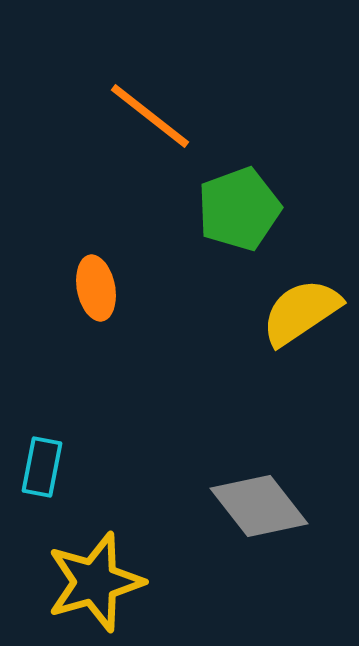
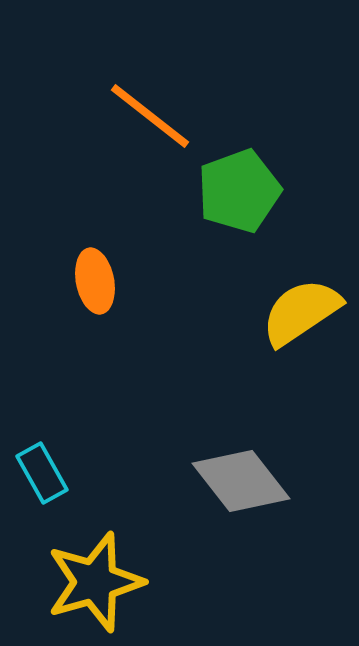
green pentagon: moved 18 px up
orange ellipse: moved 1 px left, 7 px up
cyan rectangle: moved 6 px down; rotated 40 degrees counterclockwise
gray diamond: moved 18 px left, 25 px up
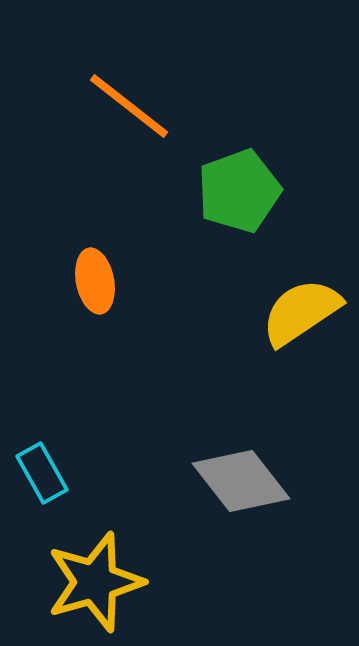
orange line: moved 21 px left, 10 px up
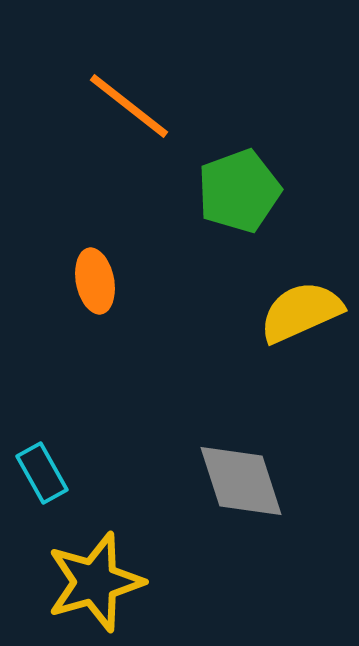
yellow semicircle: rotated 10 degrees clockwise
gray diamond: rotated 20 degrees clockwise
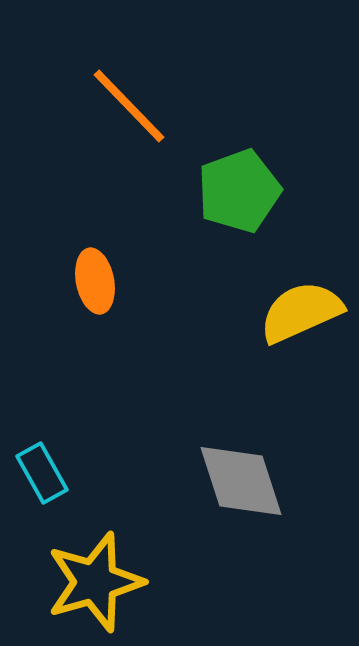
orange line: rotated 8 degrees clockwise
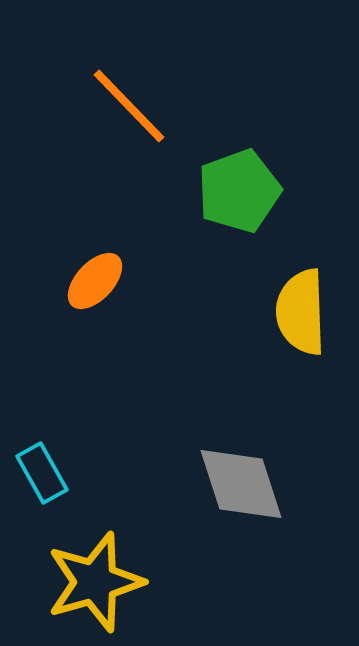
orange ellipse: rotated 54 degrees clockwise
yellow semicircle: rotated 68 degrees counterclockwise
gray diamond: moved 3 px down
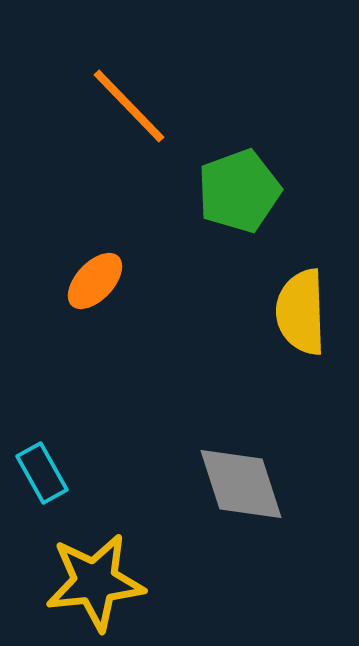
yellow star: rotated 10 degrees clockwise
